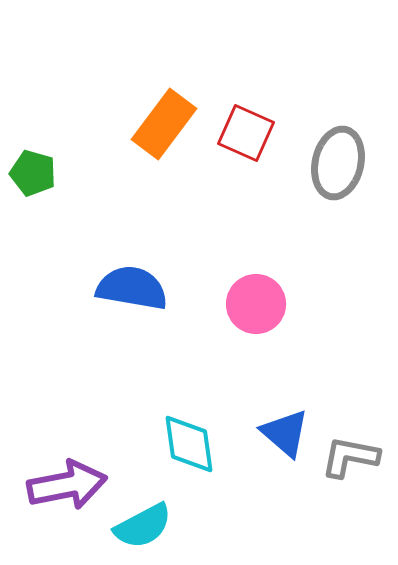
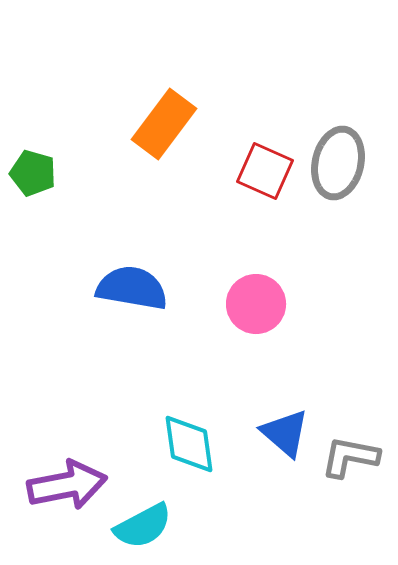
red square: moved 19 px right, 38 px down
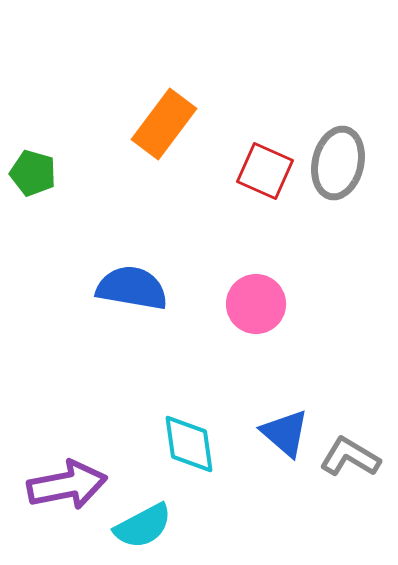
gray L-shape: rotated 20 degrees clockwise
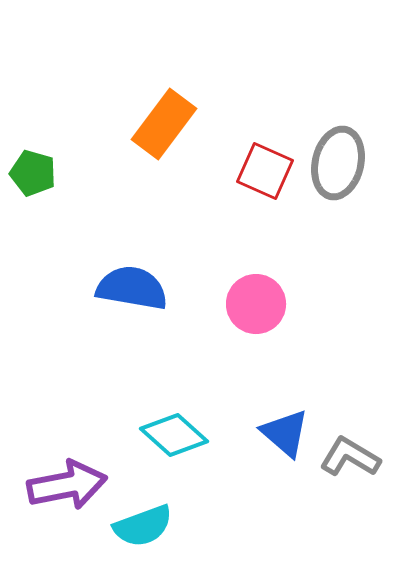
cyan diamond: moved 15 px left, 9 px up; rotated 40 degrees counterclockwise
cyan semicircle: rotated 8 degrees clockwise
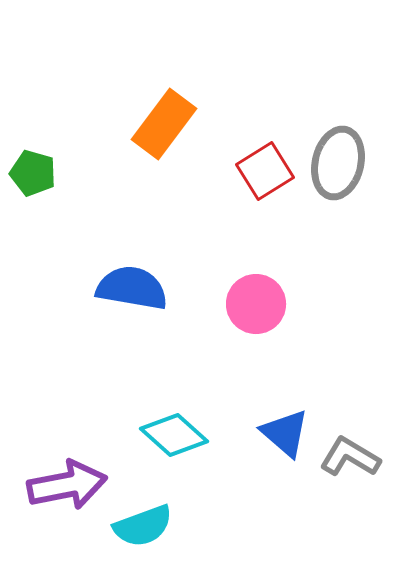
red square: rotated 34 degrees clockwise
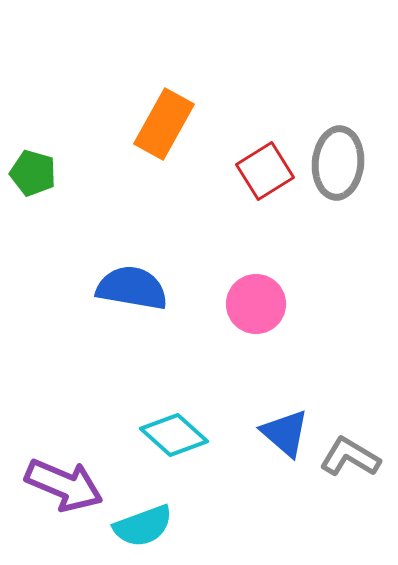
orange rectangle: rotated 8 degrees counterclockwise
gray ellipse: rotated 8 degrees counterclockwise
purple arrow: moved 3 px left; rotated 34 degrees clockwise
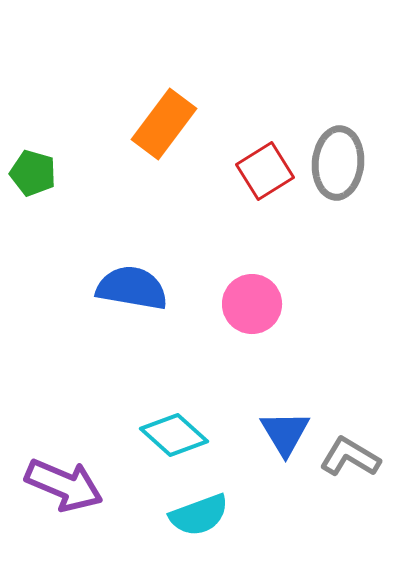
orange rectangle: rotated 8 degrees clockwise
pink circle: moved 4 px left
blue triangle: rotated 18 degrees clockwise
cyan semicircle: moved 56 px right, 11 px up
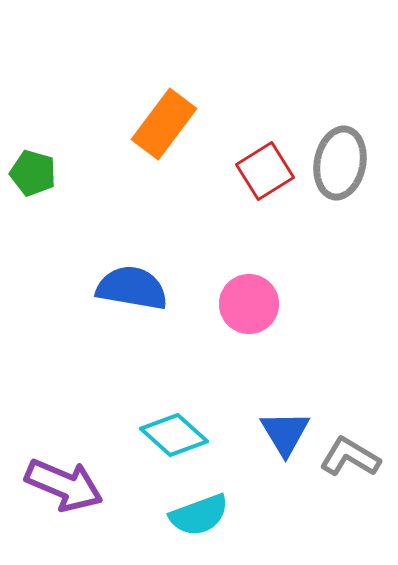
gray ellipse: moved 2 px right; rotated 6 degrees clockwise
pink circle: moved 3 px left
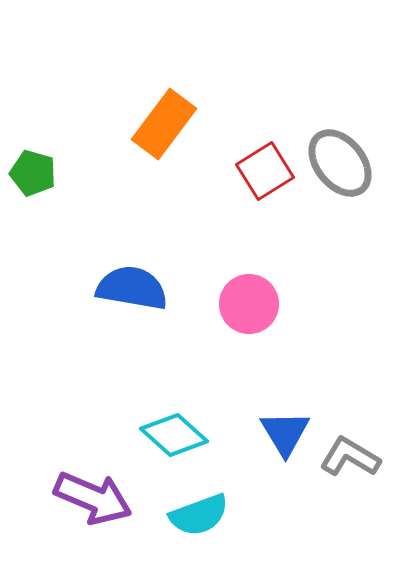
gray ellipse: rotated 50 degrees counterclockwise
purple arrow: moved 29 px right, 13 px down
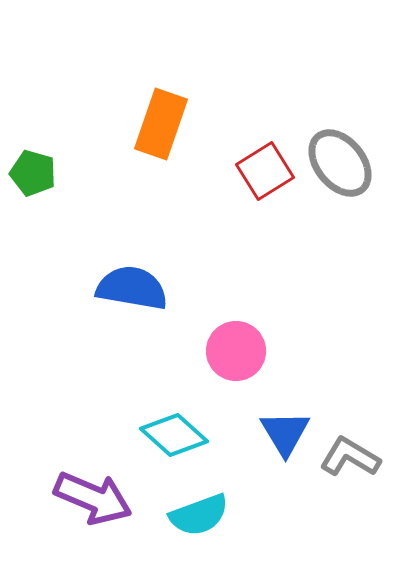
orange rectangle: moved 3 px left; rotated 18 degrees counterclockwise
pink circle: moved 13 px left, 47 px down
